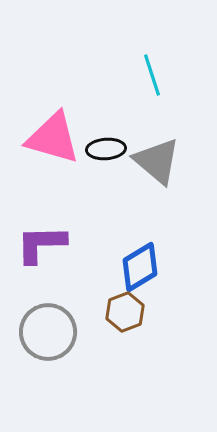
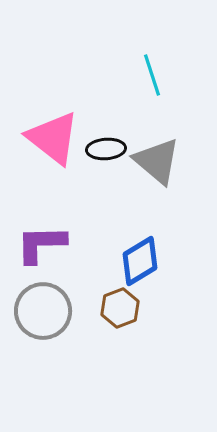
pink triangle: rotated 22 degrees clockwise
blue diamond: moved 6 px up
brown hexagon: moved 5 px left, 4 px up
gray circle: moved 5 px left, 21 px up
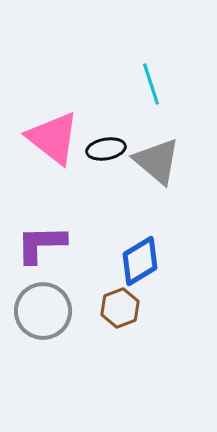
cyan line: moved 1 px left, 9 px down
black ellipse: rotated 6 degrees counterclockwise
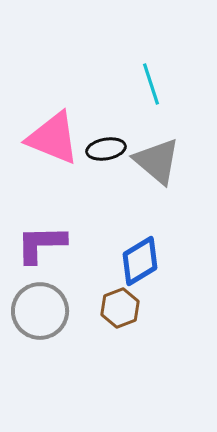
pink triangle: rotated 16 degrees counterclockwise
gray circle: moved 3 px left
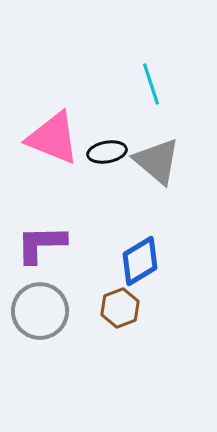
black ellipse: moved 1 px right, 3 px down
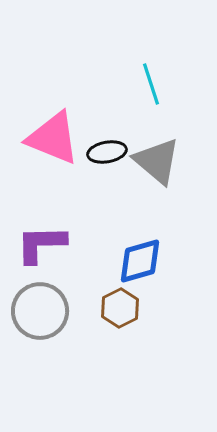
blue diamond: rotated 15 degrees clockwise
brown hexagon: rotated 6 degrees counterclockwise
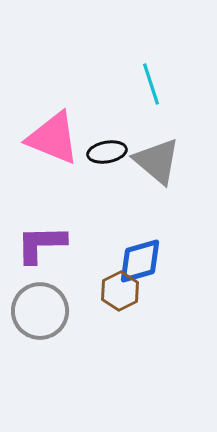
brown hexagon: moved 17 px up
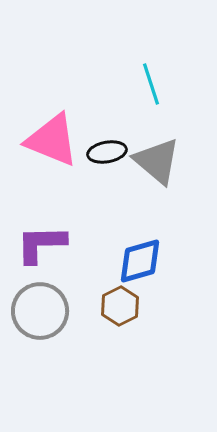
pink triangle: moved 1 px left, 2 px down
brown hexagon: moved 15 px down
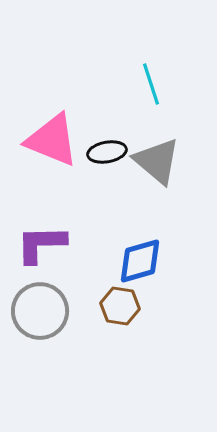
brown hexagon: rotated 24 degrees counterclockwise
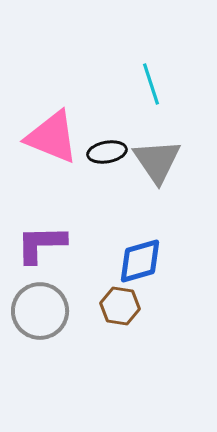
pink triangle: moved 3 px up
gray triangle: rotated 16 degrees clockwise
